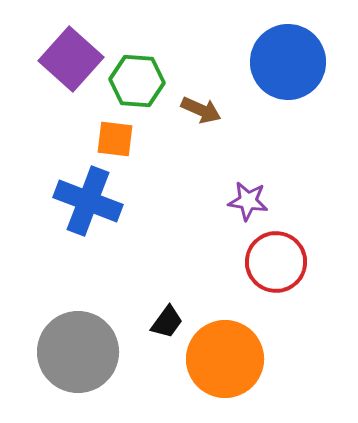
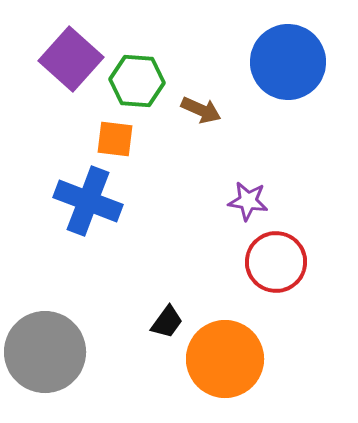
gray circle: moved 33 px left
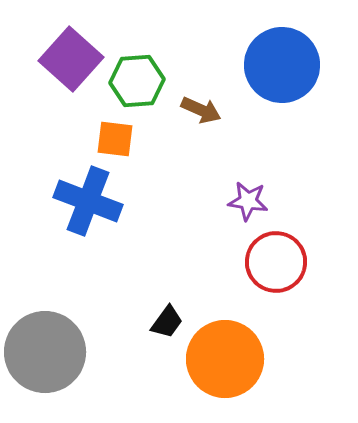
blue circle: moved 6 px left, 3 px down
green hexagon: rotated 8 degrees counterclockwise
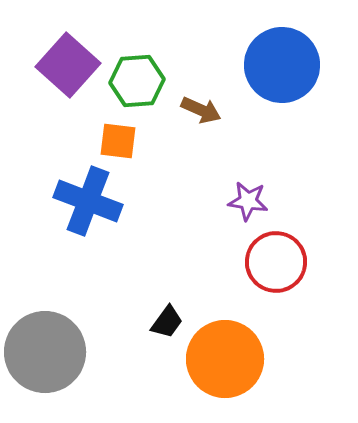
purple square: moved 3 px left, 6 px down
orange square: moved 3 px right, 2 px down
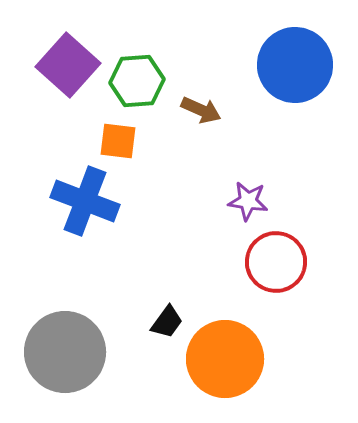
blue circle: moved 13 px right
blue cross: moved 3 px left
gray circle: moved 20 px right
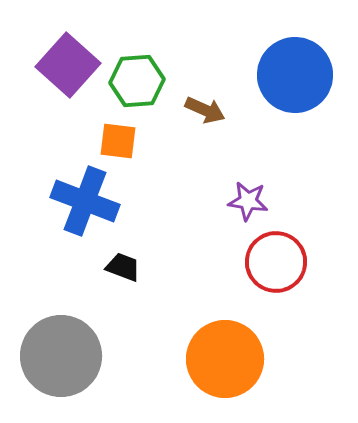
blue circle: moved 10 px down
brown arrow: moved 4 px right
black trapezoid: moved 44 px left, 55 px up; rotated 105 degrees counterclockwise
gray circle: moved 4 px left, 4 px down
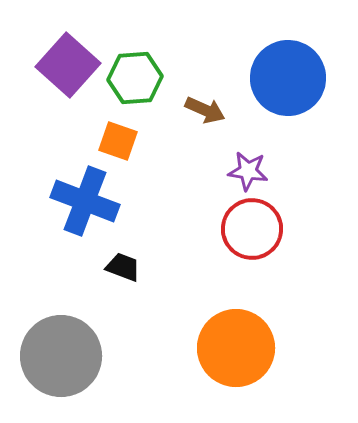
blue circle: moved 7 px left, 3 px down
green hexagon: moved 2 px left, 3 px up
orange square: rotated 12 degrees clockwise
purple star: moved 30 px up
red circle: moved 24 px left, 33 px up
orange circle: moved 11 px right, 11 px up
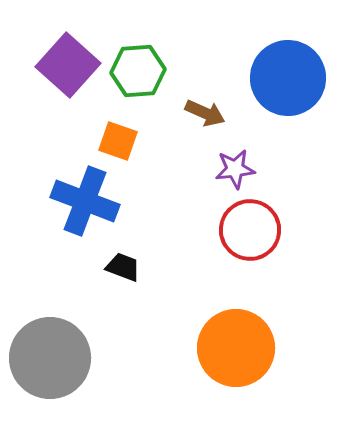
green hexagon: moved 3 px right, 7 px up
brown arrow: moved 3 px down
purple star: moved 13 px left, 2 px up; rotated 15 degrees counterclockwise
red circle: moved 2 px left, 1 px down
gray circle: moved 11 px left, 2 px down
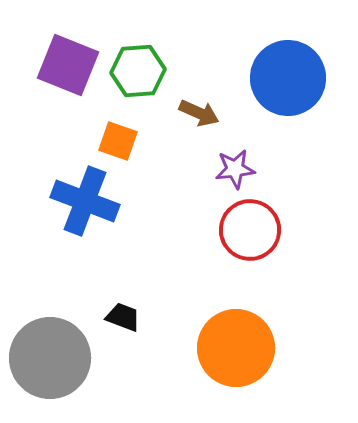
purple square: rotated 20 degrees counterclockwise
brown arrow: moved 6 px left
black trapezoid: moved 50 px down
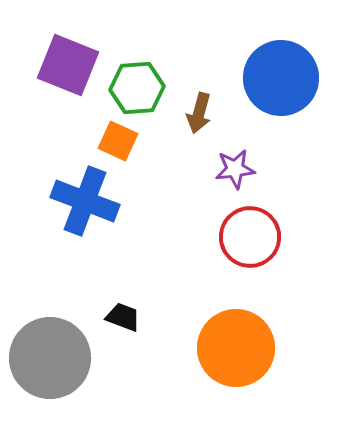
green hexagon: moved 1 px left, 17 px down
blue circle: moved 7 px left
brown arrow: rotated 81 degrees clockwise
orange square: rotated 6 degrees clockwise
red circle: moved 7 px down
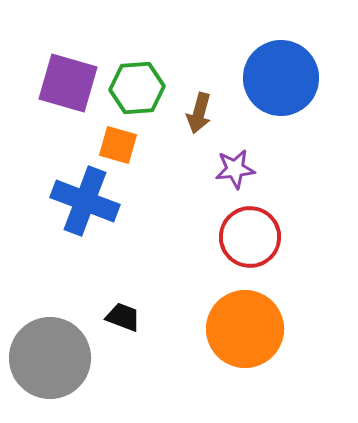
purple square: moved 18 px down; rotated 6 degrees counterclockwise
orange square: moved 4 px down; rotated 9 degrees counterclockwise
orange circle: moved 9 px right, 19 px up
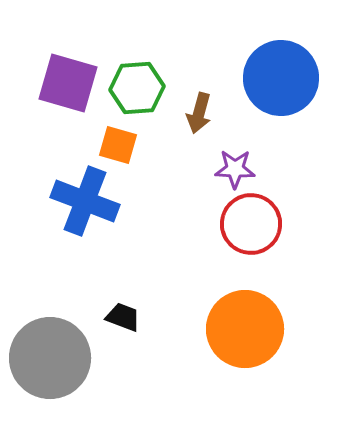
purple star: rotated 9 degrees clockwise
red circle: moved 1 px right, 13 px up
